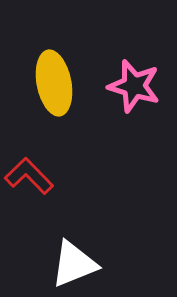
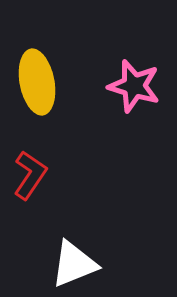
yellow ellipse: moved 17 px left, 1 px up
red L-shape: moved 1 px right, 1 px up; rotated 78 degrees clockwise
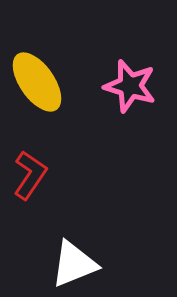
yellow ellipse: rotated 24 degrees counterclockwise
pink star: moved 4 px left
